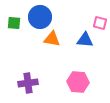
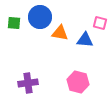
orange triangle: moved 8 px right, 6 px up
pink hexagon: rotated 10 degrees clockwise
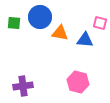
purple cross: moved 5 px left, 3 px down
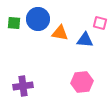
blue circle: moved 2 px left, 2 px down
pink hexagon: moved 4 px right; rotated 20 degrees counterclockwise
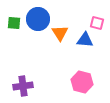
pink square: moved 3 px left
orange triangle: rotated 48 degrees clockwise
pink hexagon: rotated 20 degrees clockwise
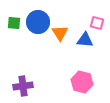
blue circle: moved 3 px down
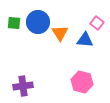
pink square: rotated 24 degrees clockwise
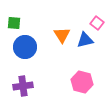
blue circle: moved 13 px left, 25 px down
orange triangle: moved 2 px right, 2 px down
blue triangle: rotated 18 degrees counterclockwise
